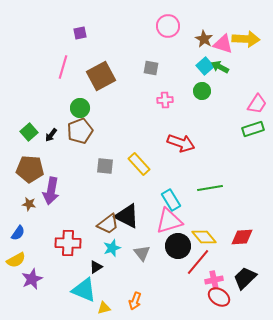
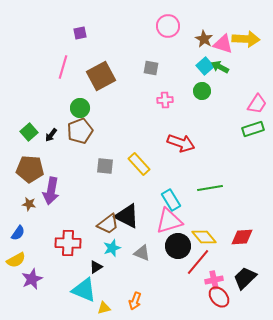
gray triangle at (142, 253): rotated 30 degrees counterclockwise
red ellipse at (219, 297): rotated 15 degrees clockwise
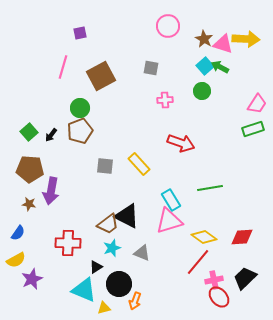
yellow diamond at (204, 237): rotated 15 degrees counterclockwise
black circle at (178, 246): moved 59 px left, 38 px down
